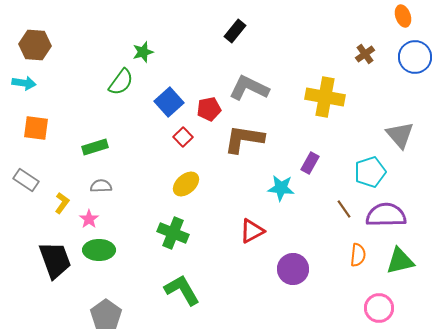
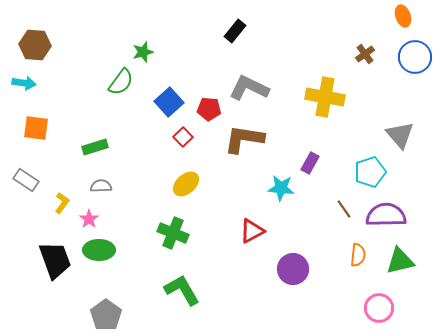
red pentagon: rotated 15 degrees clockwise
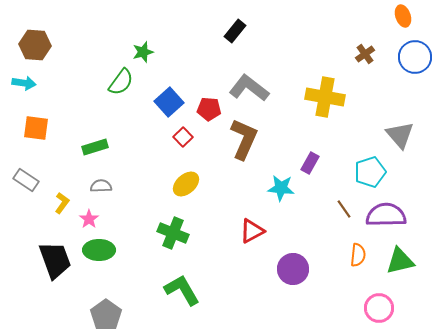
gray L-shape: rotated 12 degrees clockwise
brown L-shape: rotated 105 degrees clockwise
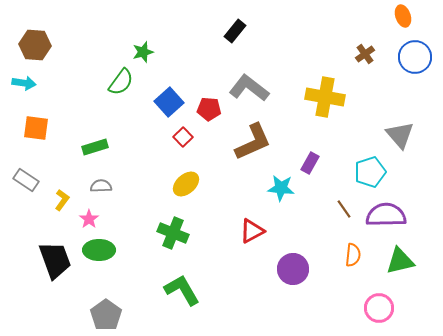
brown L-shape: moved 9 px right, 3 px down; rotated 42 degrees clockwise
yellow L-shape: moved 3 px up
orange semicircle: moved 5 px left
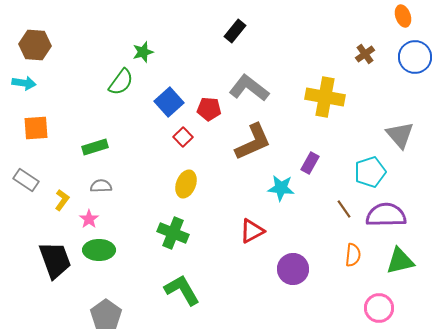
orange square: rotated 12 degrees counterclockwise
yellow ellipse: rotated 28 degrees counterclockwise
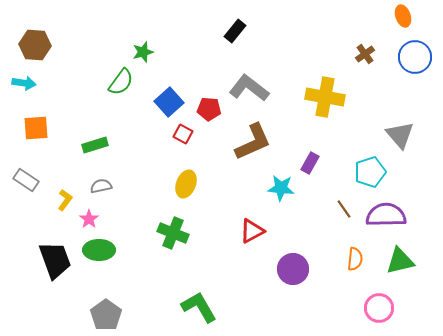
red square: moved 3 px up; rotated 18 degrees counterclockwise
green rectangle: moved 2 px up
gray semicircle: rotated 10 degrees counterclockwise
yellow L-shape: moved 3 px right
orange semicircle: moved 2 px right, 4 px down
green L-shape: moved 17 px right, 17 px down
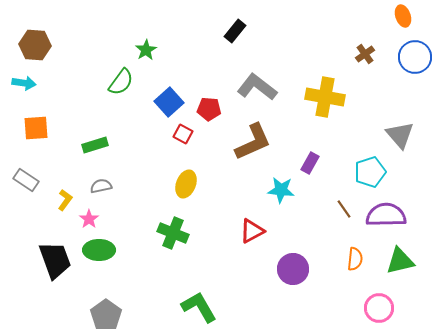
green star: moved 3 px right, 2 px up; rotated 15 degrees counterclockwise
gray L-shape: moved 8 px right, 1 px up
cyan star: moved 2 px down
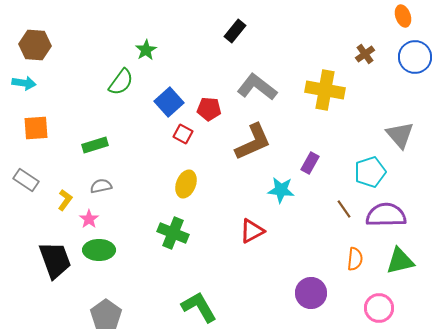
yellow cross: moved 7 px up
purple circle: moved 18 px right, 24 px down
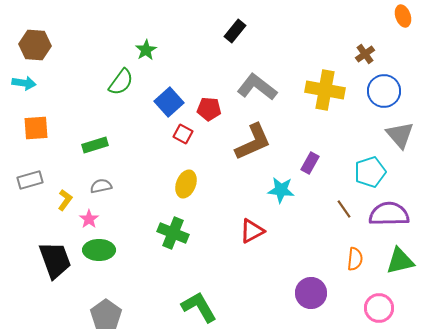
blue circle: moved 31 px left, 34 px down
gray rectangle: moved 4 px right; rotated 50 degrees counterclockwise
purple semicircle: moved 3 px right, 1 px up
